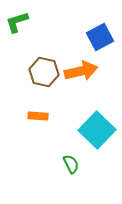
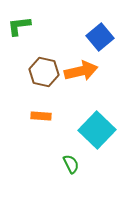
green L-shape: moved 2 px right, 4 px down; rotated 10 degrees clockwise
blue square: rotated 12 degrees counterclockwise
orange rectangle: moved 3 px right
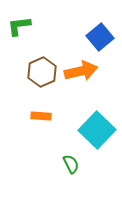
brown hexagon: moved 2 px left; rotated 24 degrees clockwise
